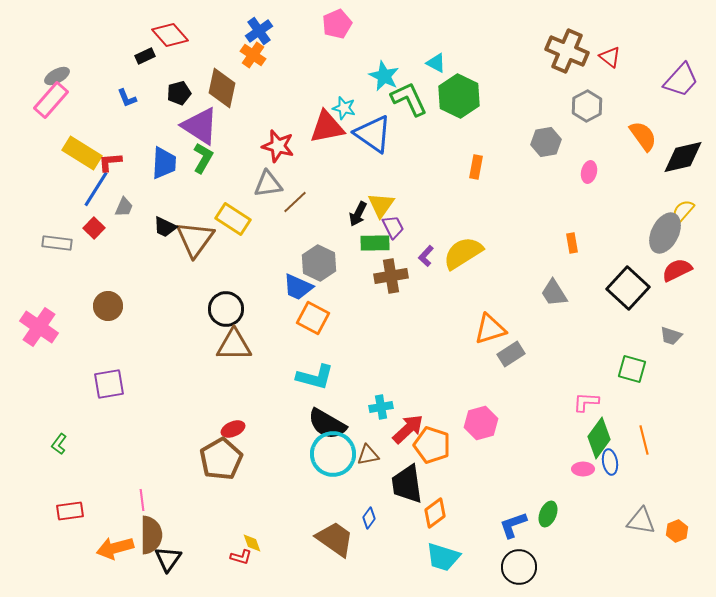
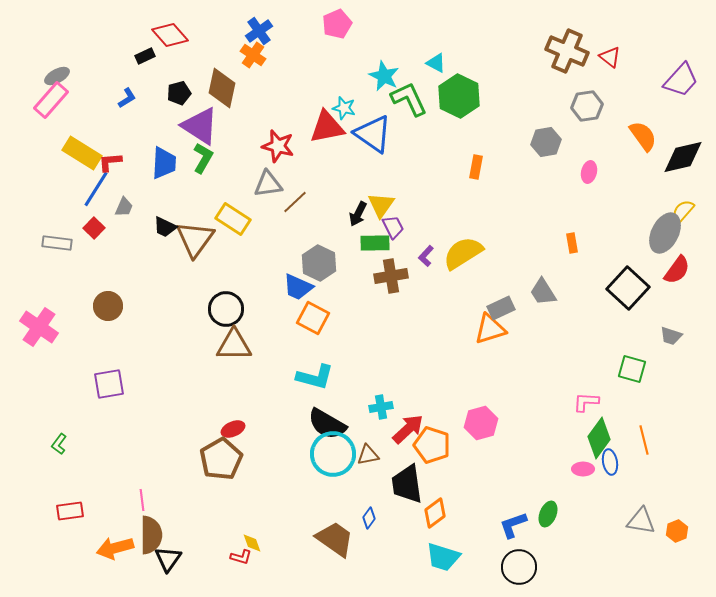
blue L-shape at (127, 98): rotated 100 degrees counterclockwise
gray hexagon at (587, 106): rotated 20 degrees clockwise
red semicircle at (677, 270): rotated 152 degrees clockwise
gray trapezoid at (554, 293): moved 11 px left, 1 px up
gray rectangle at (511, 354): moved 10 px left, 46 px up; rotated 8 degrees clockwise
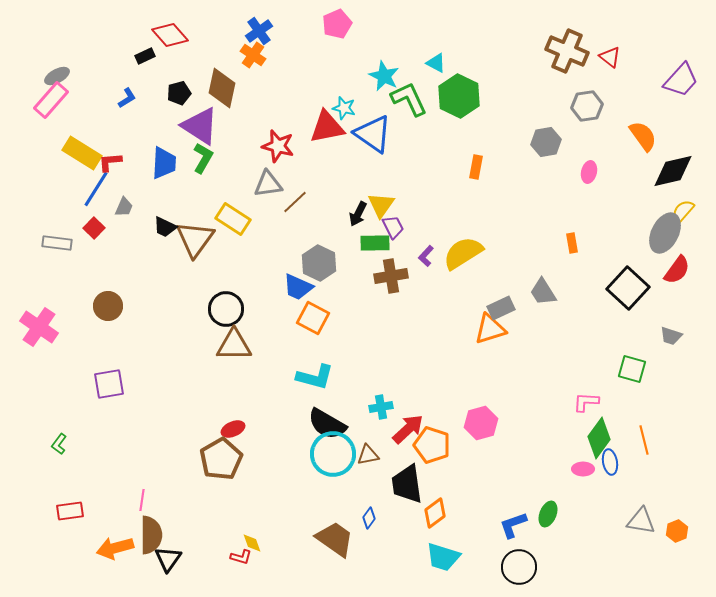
black diamond at (683, 157): moved 10 px left, 14 px down
pink line at (142, 500): rotated 15 degrees clockwise
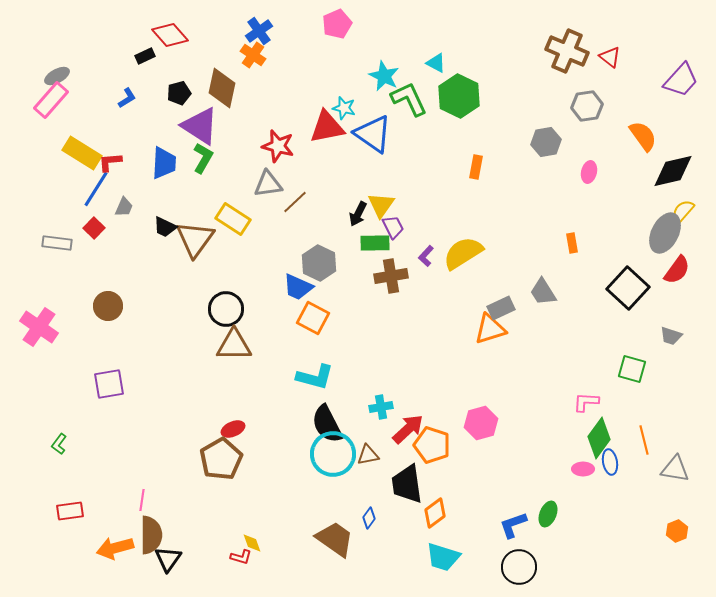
black semicircle at (327, 424): rotated 33 degrees clockwise
gray triangle at (641, 521): moved 34 px right, 52 px up
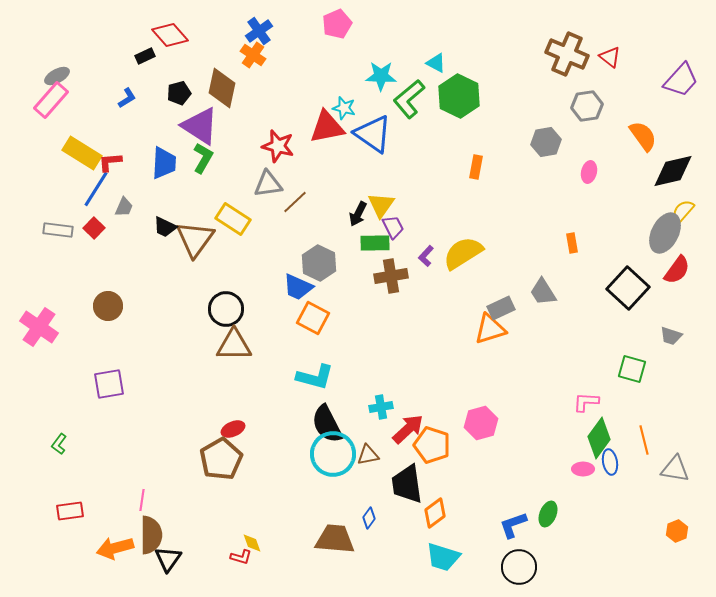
brown cross at (567, 51): moved 3 px down
cyan star at (384, 76): moved 3 px left; rotated 24 degrees counterclockwise
green L-shape at (409, 99): rotated 105 degrees counterclockwise
gray rectangle at (57, 243): moved 1 px right, 13 px up
brown trapezoid at (335, 539): rotated 30 degrees counterclockwise
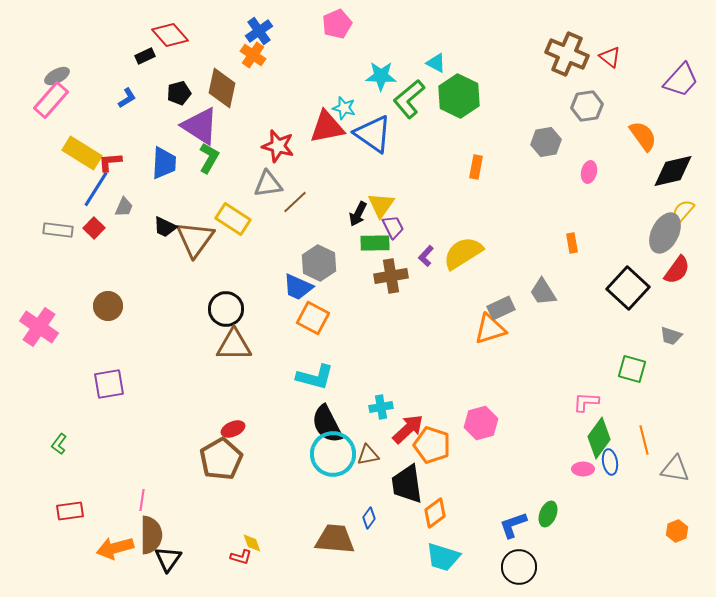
green L-shape at (203, 158): moved 6 px right
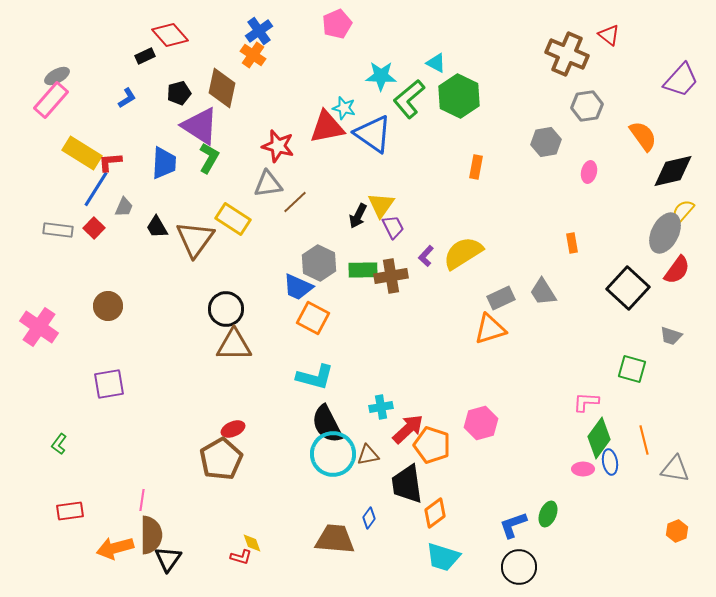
red triangle at (610, 57): moved 1 px left, 22 px up
black arrow at (358, 214): moved 2 px down
black trapezoid at (165, 227): moved 8 px left; rotated 35 degrees clockwise
green rectangle at (375, 243): moved 12 px left, 27 px down
gray rectangle at (501, 308): moved 10 px up
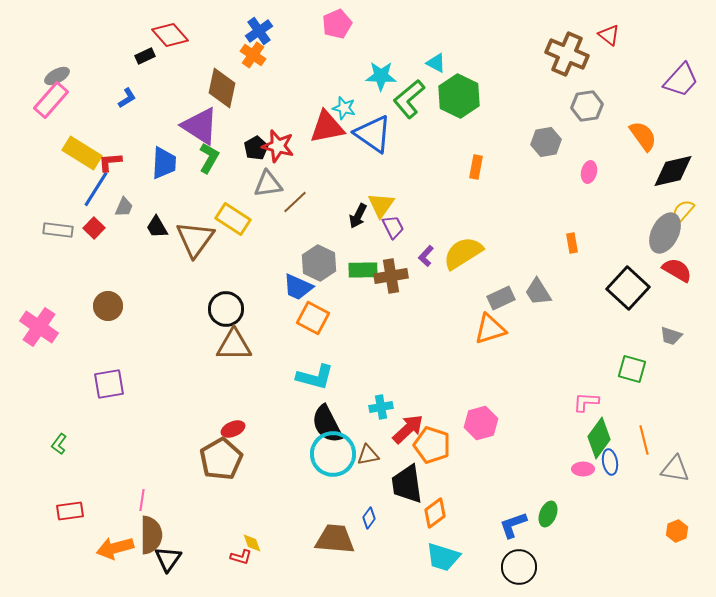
black pentagon at (179, 93): moved 77 px right, 55 px down; rotated 15 degrees counterclockwise
red semicircle at (677, 270): rotated 96 degrees counterclockwise
gray trapezoid at (543, 292): moved 5 px left
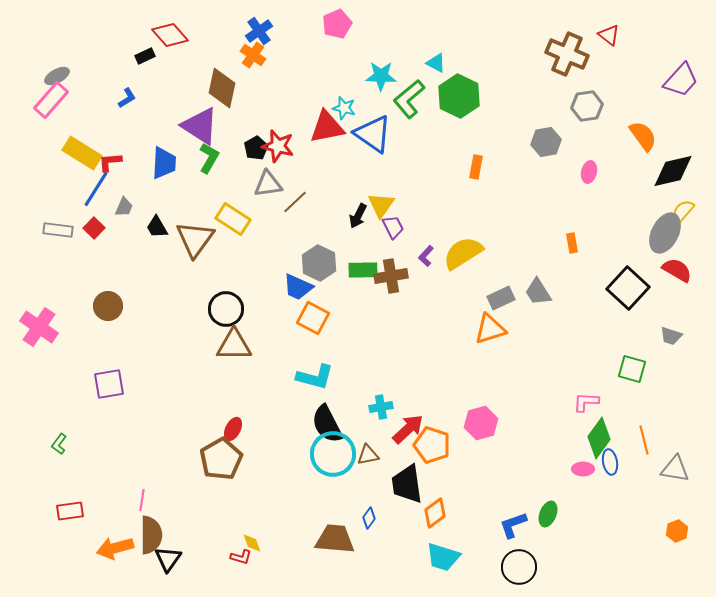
red ellipse at (233, 429): rotated 40 degrees counterclockwise
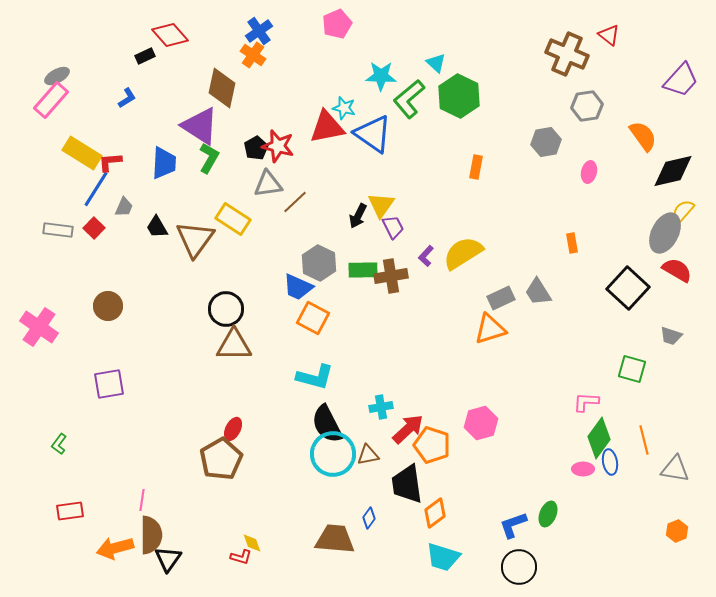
cyan triangle at (436, 63): rotated 15 degrees clockwise
